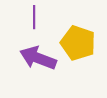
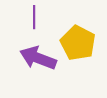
yellow pentagon: rotated 8 degrees clockwise
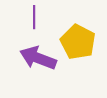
yellow pentagon: moved 1 px up
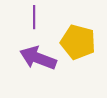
yellow pentagon: rotated 12 degrees counterclockwise
